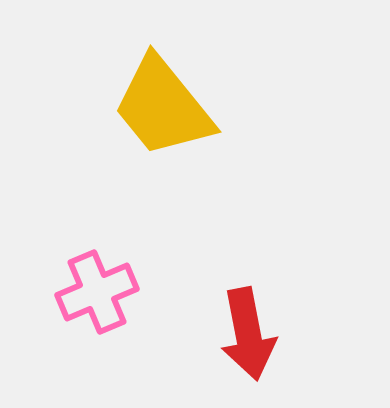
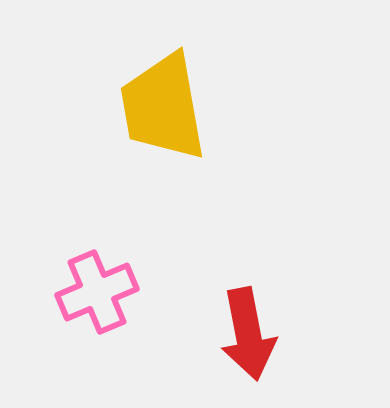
yellow trapezoid: rotated 29 degrees clockwise
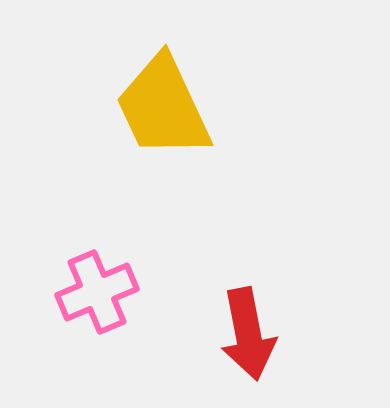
yellow trapezoid: rotated 15 degrees counterclockwise
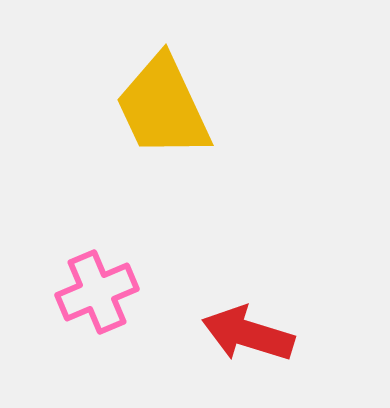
red arrow: rotated 118 degrees clockwise
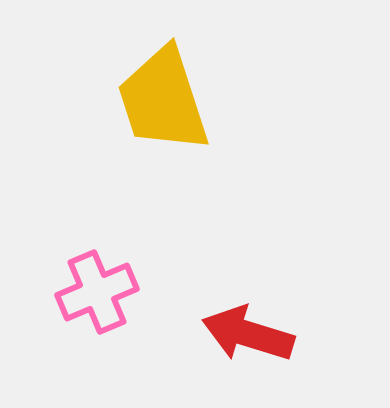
yellow trapezoid: moved 7 px up; rotated 7 degrees clockwise
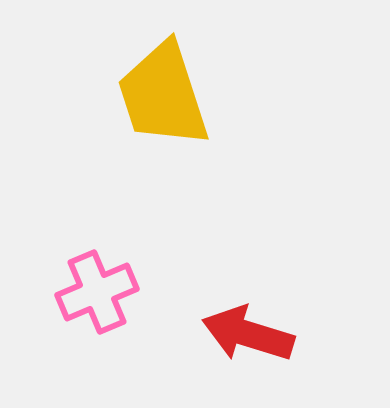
yellow trapezoid: moved 5 px up
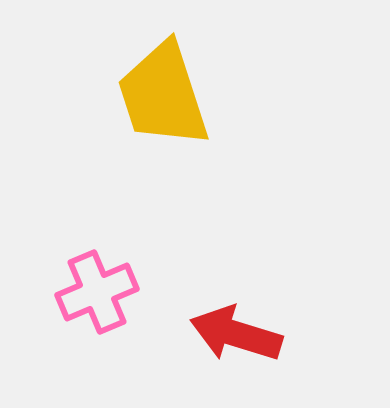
red arrow: moved 12 px left
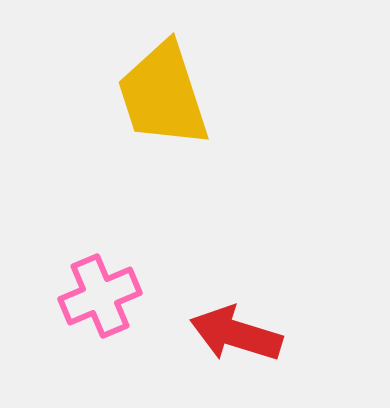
pink cross: moved 3 px right, 4 px down
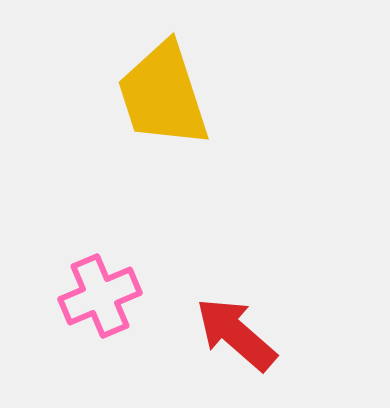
red arrow: rotated 24 degrees clockwise
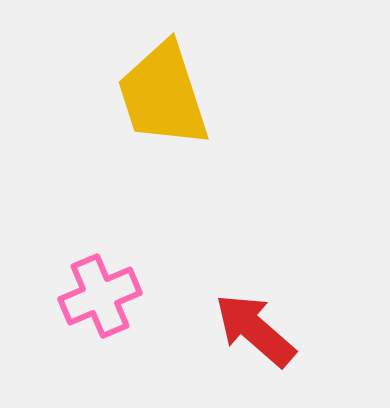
red arrow: moved 19 px right, 4 px up
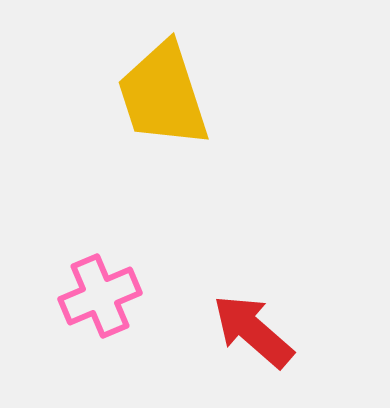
red arrow: moved 2 px left, 1 px down
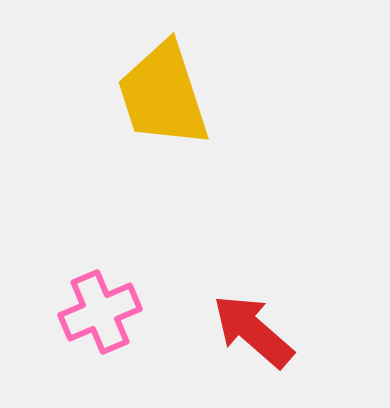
pink cross: moved 16 px down
